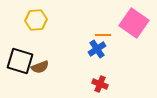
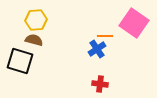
orange line: moved 2 px right, 1 px down
brown semicircle: moved 6 px left, 27 px up; rotated 144 degrees counterclockwise
red cross: rotated 14 degrees counterclockwise
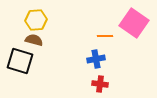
blue cross: moved 1 px left, 10 px down; rotated 24 degrees clockwise
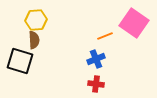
orange line: rotated 21 degrees counterclockwise
brown semicircle: rotated 72 degrees clockwise
blue cross: rotated 12 degrees counterclockwise
red cross: moved 4 px left
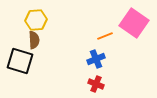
red cross: rotated 14 degrees clockwise
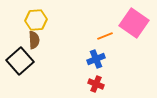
black square: rotated 32 degrees clockwise
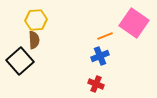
blue cross: moved 4 px right, 3 px up
